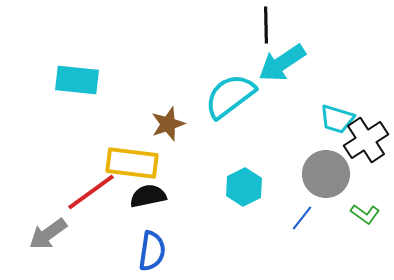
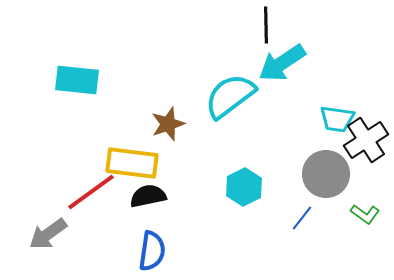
cyan trapezoid: rotated 9 degrees counterclockwise
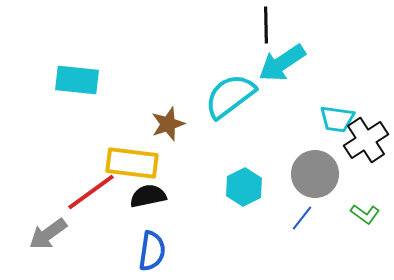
gray circle: moved 11 px left
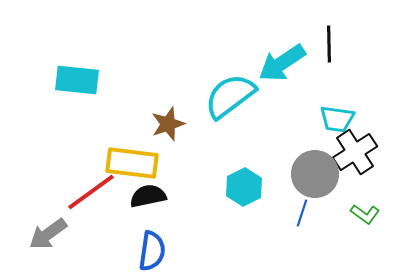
black line: moved 63 px right, 19 px down
black cross: moved 11 px left, 12 px down
blue line: moved 5 px up; rotated 20 degrees counterclockwise
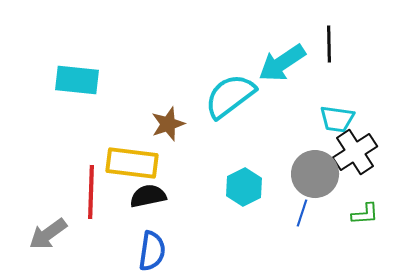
red line: rotated 52 degrees counterclockwise
green L-shape: rotated 40 degrees counterclockwise
